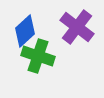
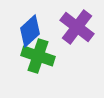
blue diamond: moved 5 px right
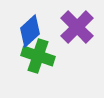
purple cross: rotated 8 degrees clockwise
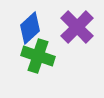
blue diamond: moved 3 px up
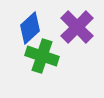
green cross: moved 4 px right
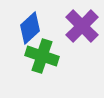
purple cross: moved 5 px right, 1 px up
